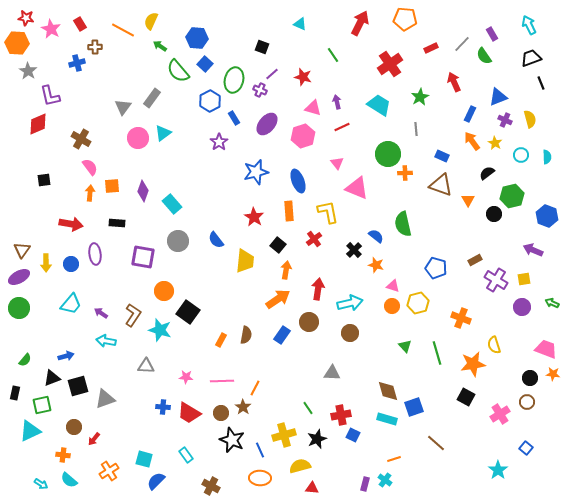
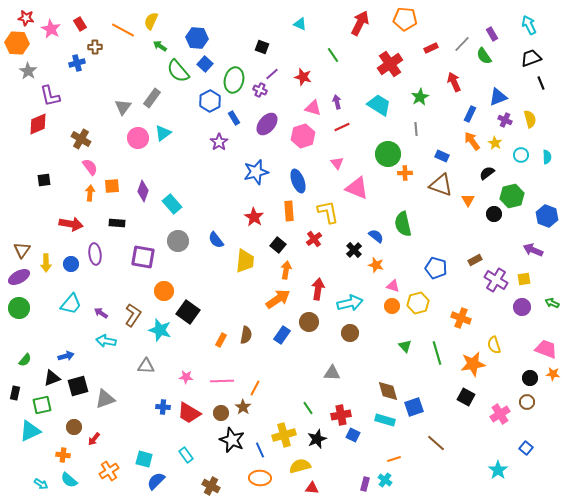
cyan rectangle at (387, 419): moved 2 px left, 1 px down
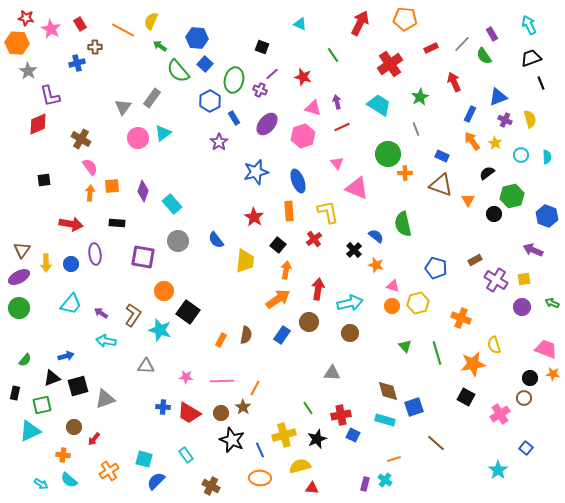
gray line at (416, 129): rotated 16 degrees counterclockwise
brown circle at (527, 402): moved 3 px left, 4 px up
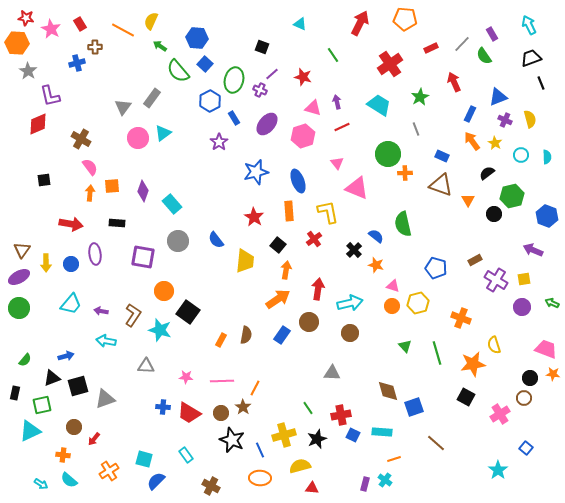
purple arrow at (101, 313): moved 2 px up; rotated 24 degrees counterclockwise
cyan rectangle at (385, 420): moved 3 px left, 12 px down; rotated 12 degrees counterclockwise
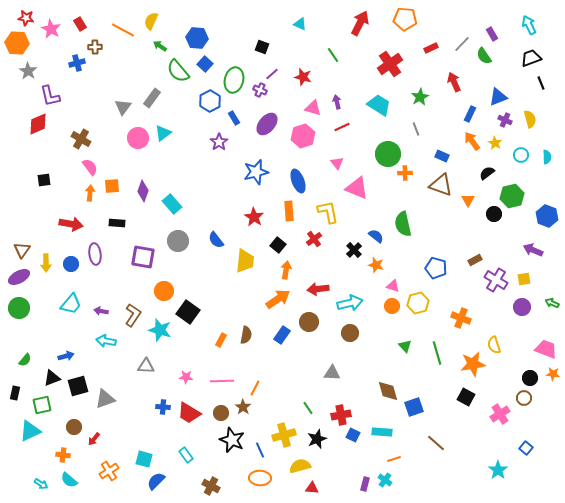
red arrow at (318, 289): rotated 105 degrees counterclockwise
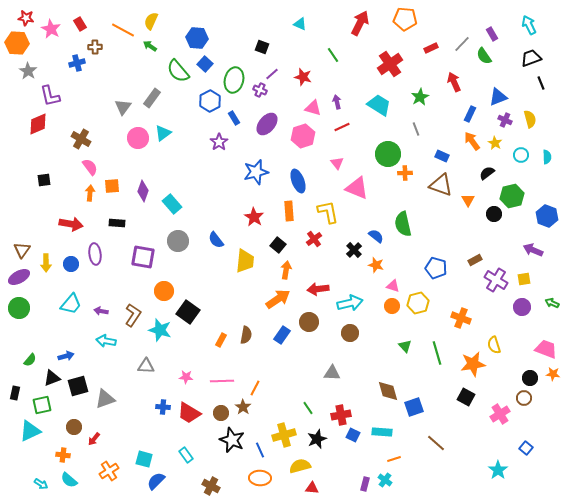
green arrow at (160, 46): moved 10 px left
green semicircle at (25, 360): moved 5 px right
